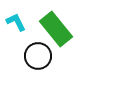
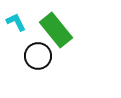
green rectangle: moved 1 px down
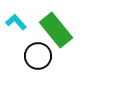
cyan L-shape: rotated 15 degrees counterclockwise
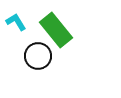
cyan L-shape: rotated 10 degrees clockwise
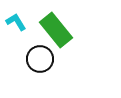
black circle: moved 2 px right, 3 px down
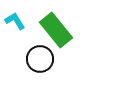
cyan L-shape: moved 1 px left, 1 px up
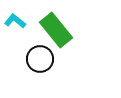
cyan L-shape: rotated 20 degrees counterclockwise
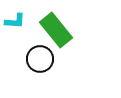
cyan L-shape: rotated 145 degrees clockwise
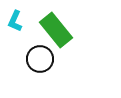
cyan L-shape: rotated 110 degrees clockwise
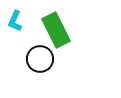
green rectangle: rotated 12 degrees clockwise
